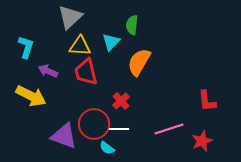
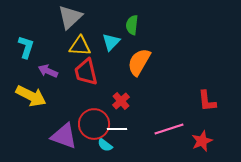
white line: moved 2 px left
cyan semicircle: moved 2 px left, 3 px up
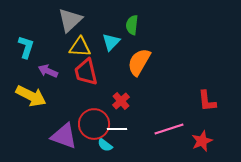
gray triangle: moved 3 px down
yellow triangle: moved 1 px down
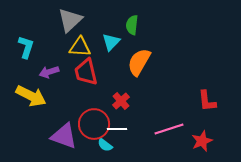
purple arrow: moved 1 px right, 1 px down; rotated 42 degrees counterclockwise
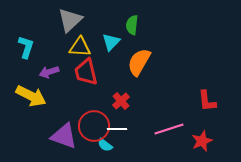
red circle: moved 2 px down
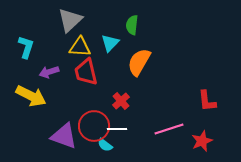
cyan triangle: moved 1 px left, 1 px down
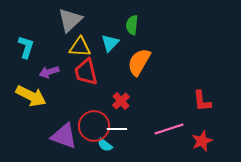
red L-shape: moved 5 px left
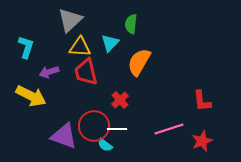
green semicircle: moved 1 px left, 1 px up
red cross: moved 1 px left, 1 px up
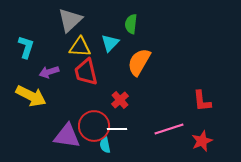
purple triangle: moved 3 px right; rotated 12 degrees counterclockwise
cyan semicircle: rotated 42 degrees clockwise
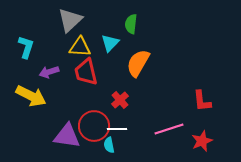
orange semicircle: moved 1 px left, 1 px down
cyan semicircle: moved 4 px right
